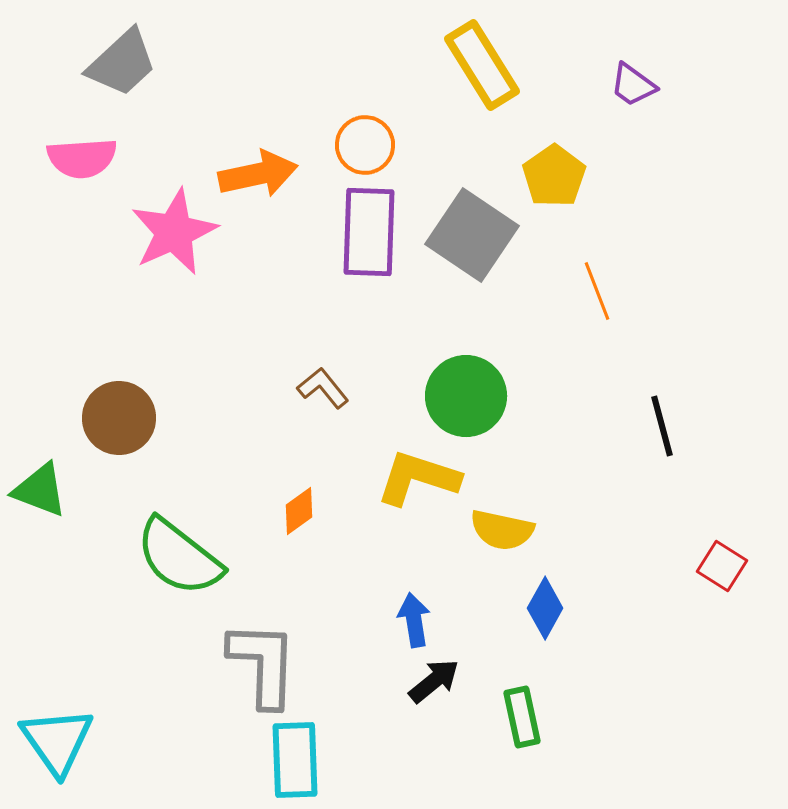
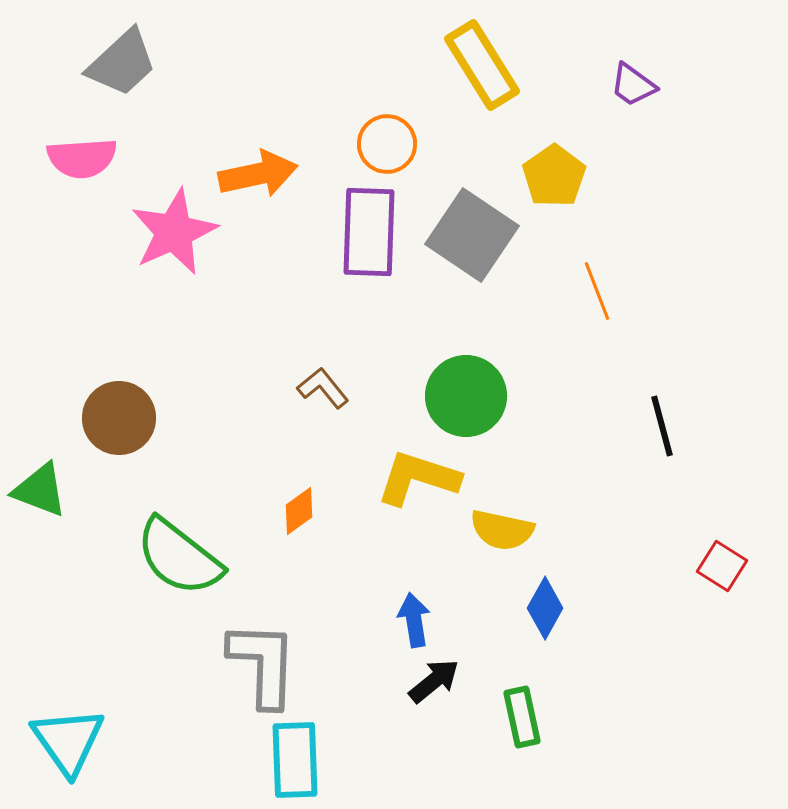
orange circle: moved 22 px right, 1 px up
cyan triangle: moved 11 px right
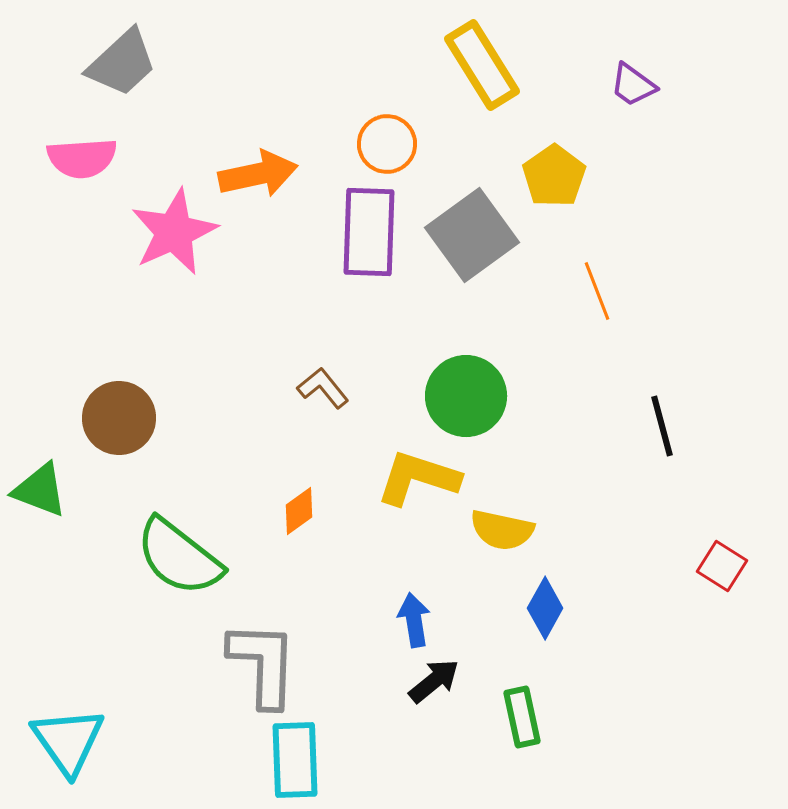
gray square: rotated 20 degrees clockwise
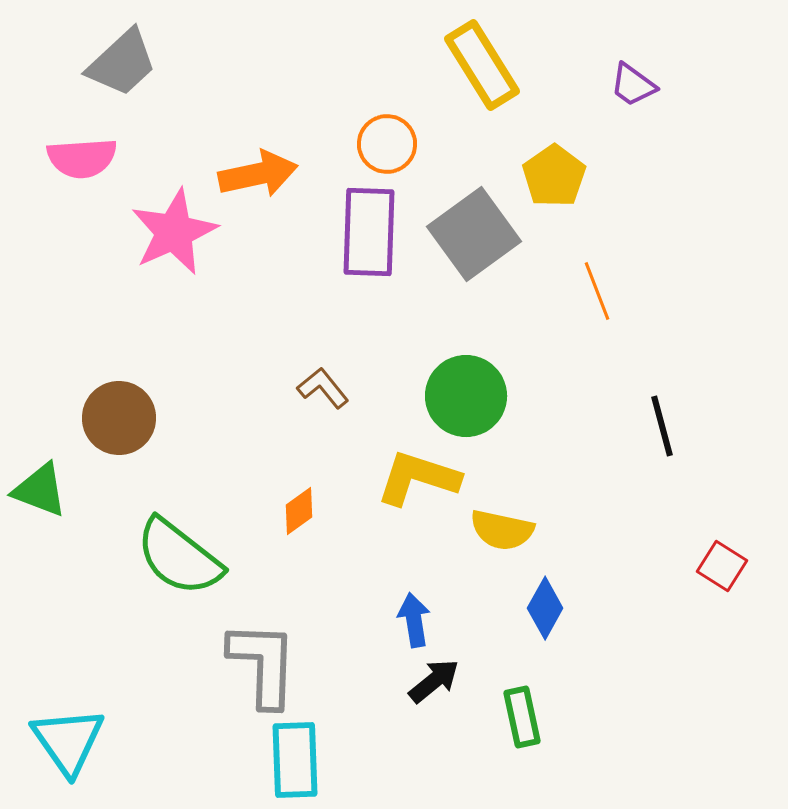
gray square: moved 2 px right, 1 px up
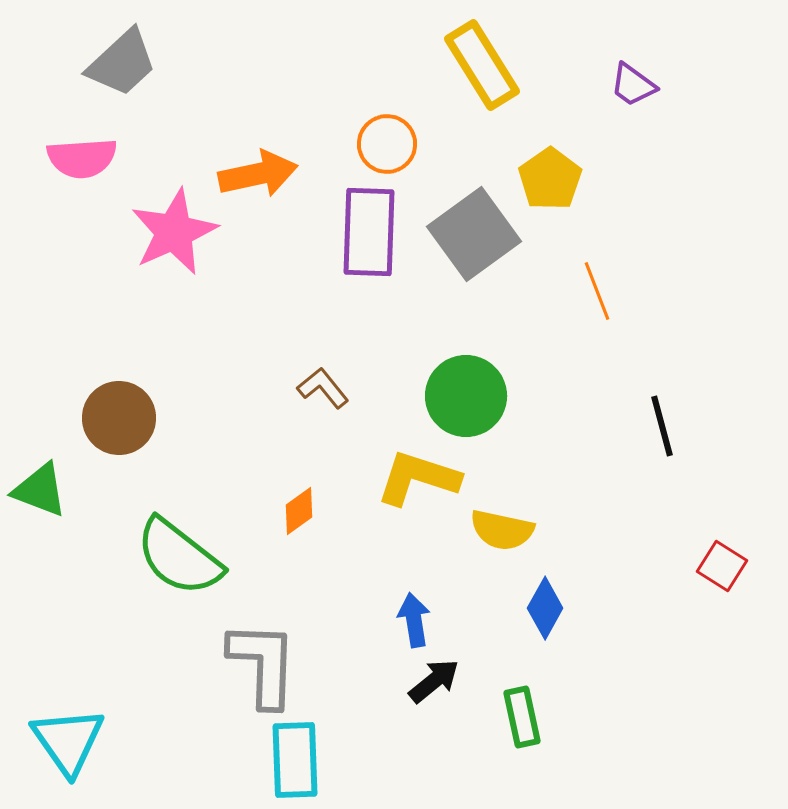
yellow pentagon: moved 4 px left, 3 px down
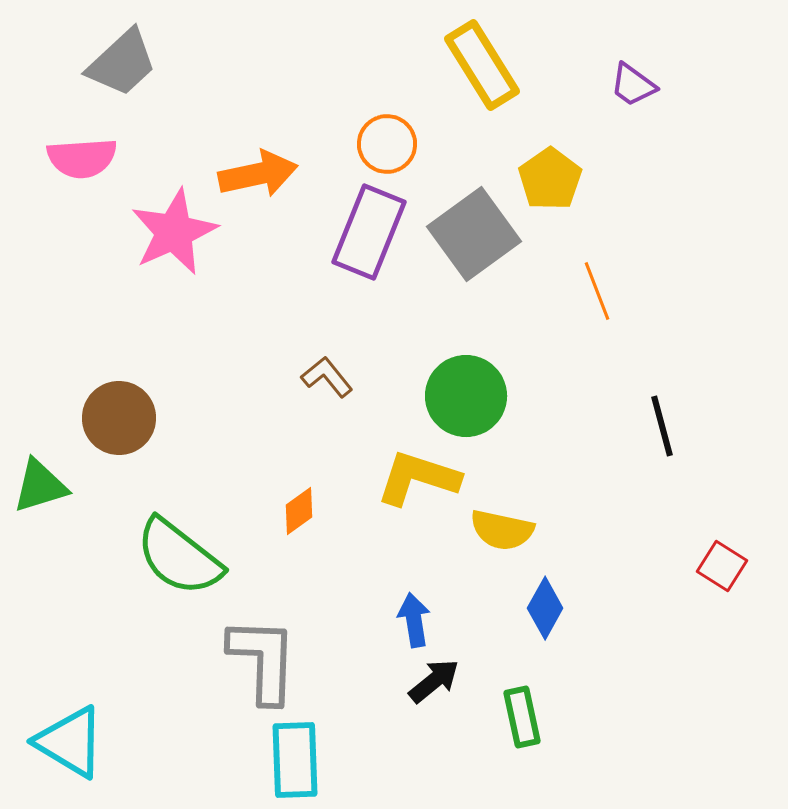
purple rectangle: rotated 20 degrees clockwise
brown L-shape: moved 4 px right, 11 px up
green triangle: moved 4 px up; rotated 38 degrees counterclockwise
gray L-shape: moved 4 px up
cyan triangle: moved 2 px right, 1 px down; rotated 24 degrees counterclockwise
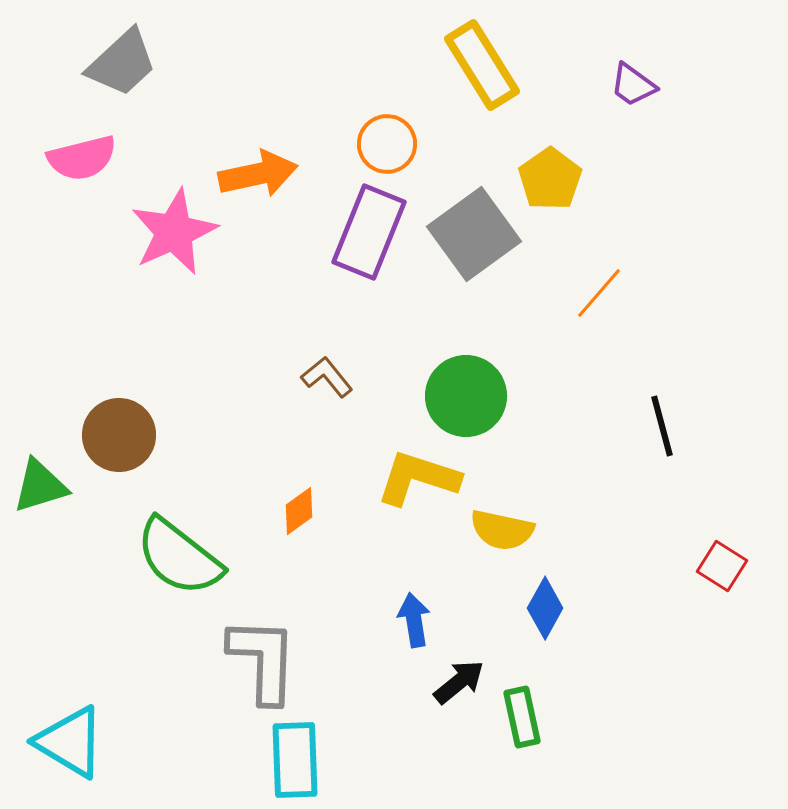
pink semicircle: rotated 10 degrees counterclockwise
orange line: moved 2 px right, 2 px down; rotated 62 degrees clockwise
brown circle: moved 17 px down
black arrow: moved 25 px right, 1 px down
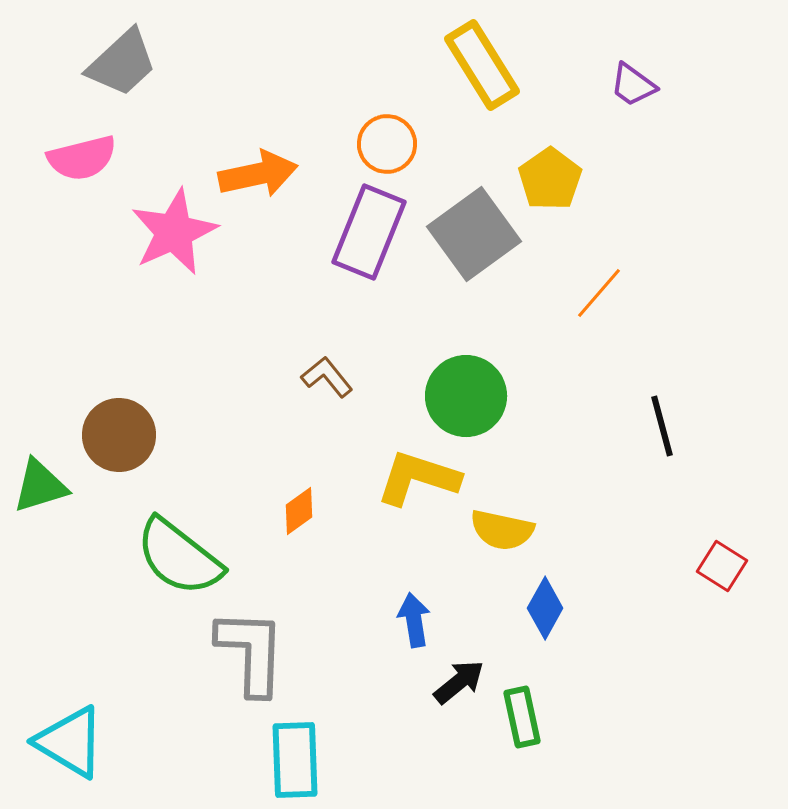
gray L-shape: moved 12 px left, 8 px up
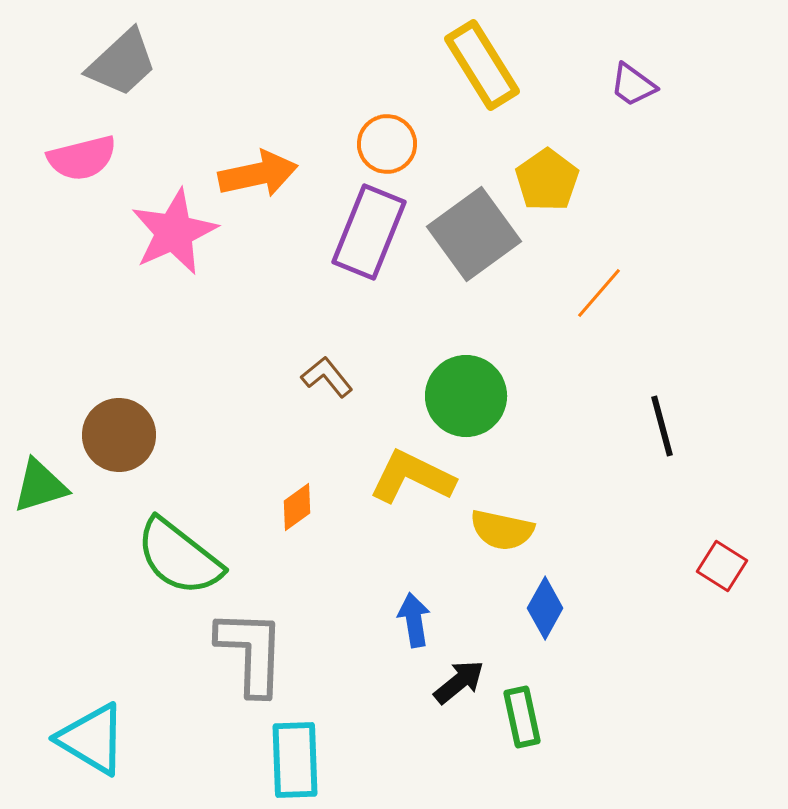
yellow pentagon: moved 3 px left, 1 px down
yellow L-shape: moved 6 px left, 1 px up; rotated 8 degrees clockwise
orange diamond: moved 2 px left, 4 px up
cyan triangle: moved 22 px right, 3 px up
